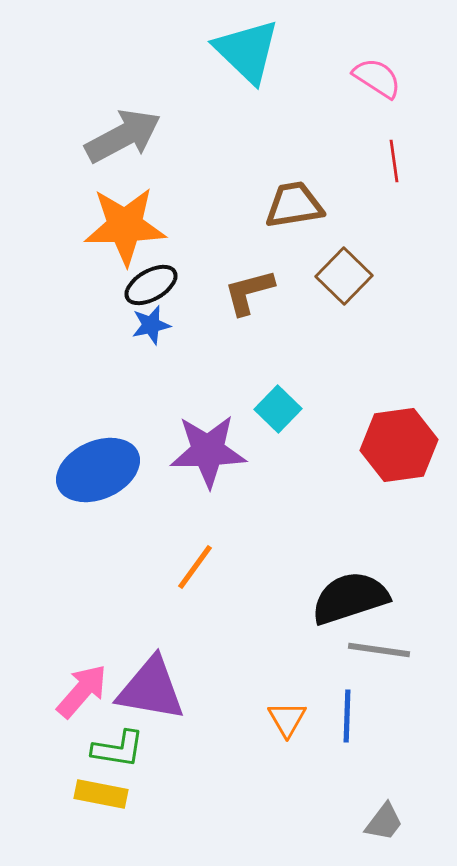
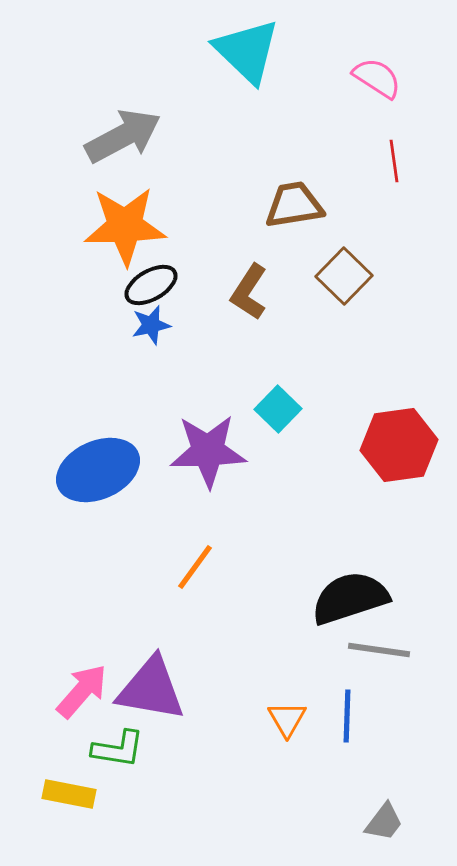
brown L-shape: rotated 42 degrees counterclockwise
yellow rectangle: moved 32 px left
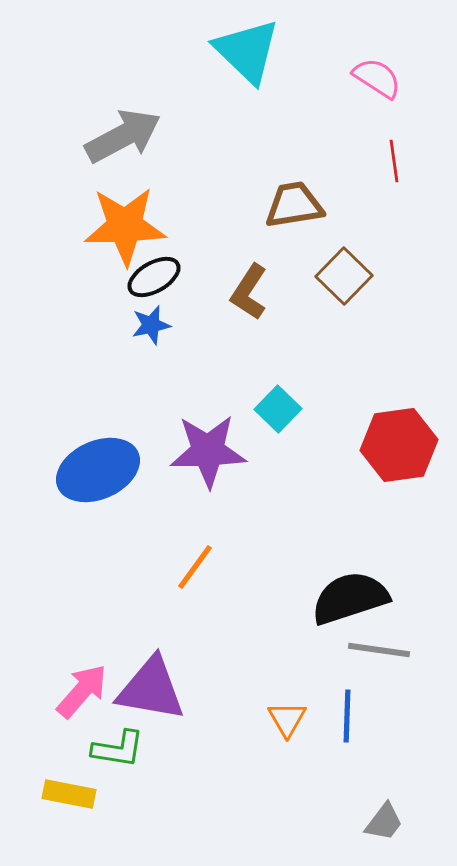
black ellipse: moved 3 px right, 8 px up
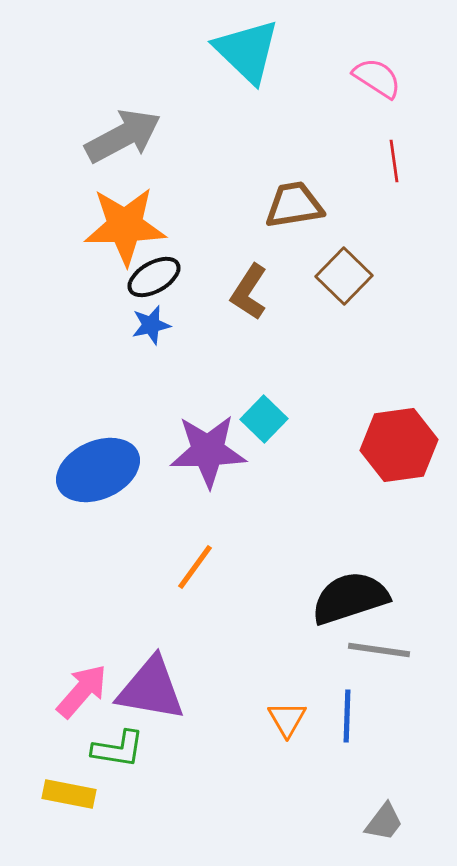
cyan square: moved 14 px left, 10 px down
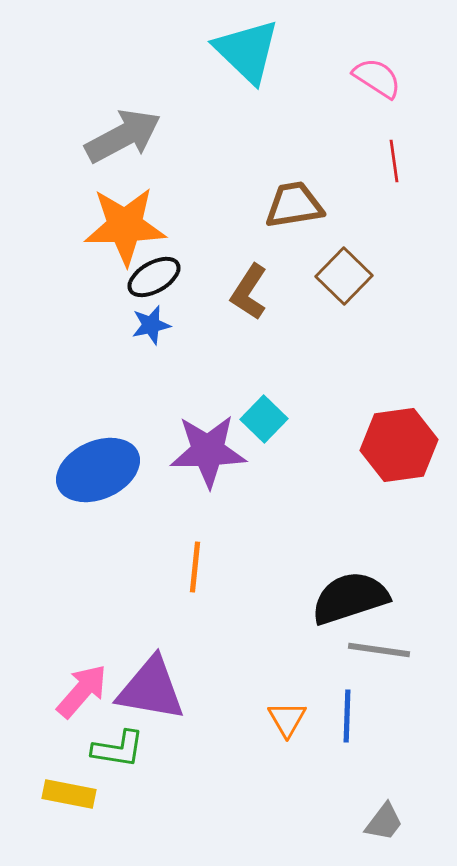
orange line: rotated 30 degrees counterclockwise
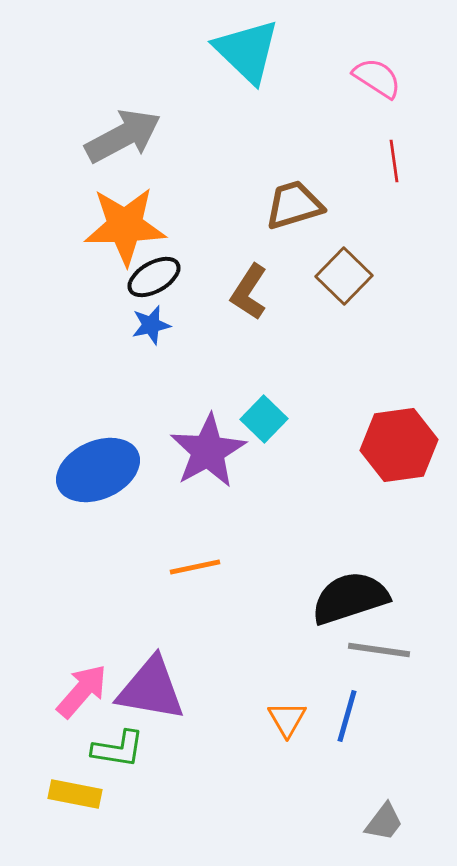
brown trapezoid: rotated 8 degrees counterclockwise
purple star: rotated 28 degrees counterclockwise
orange line: rotated 72 degrees clockwise
blue line: rotated 14 degrees clockwise
yellow rectangle: moved 6 px right
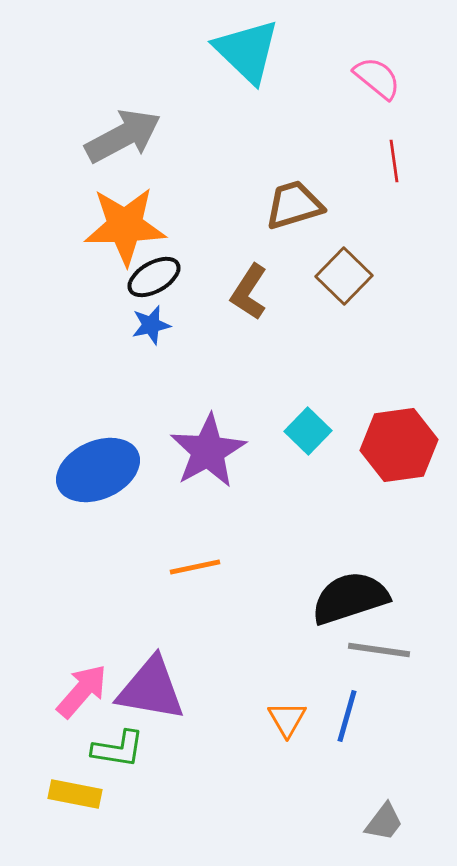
pink semicircle: rotated 6 degrees clockwise
cyan square: moved 44 px right, 12 px down
